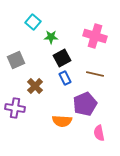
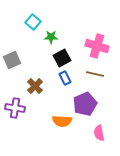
pink cross: moved 2 px right, 10 px down
gray square: moved 4 px left
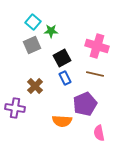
green star: moved 6 px up
gray square: moved 20 px right, 15 px up
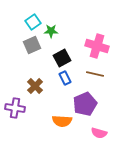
cyan square: rotated 14 degrees clockwise
pink semicircle: rotated 63 degrees counterclockwise
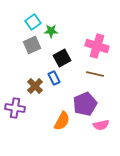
blue rectangle: moved 11 px left
orange semicircle: rotated 66 degrees counterclockwise
pink semicircle: moved 2 px right, 8 px up; rotated 28 degrees counterclockwise
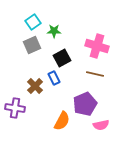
green star: moved 3 px right
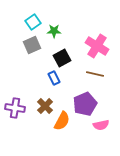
pink cross: rotated 15 degrees clockwise
brown cross: moved 10 px right, 20 px down
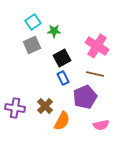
blue rectangle: moved 9 px right
purple pentagon: moved 7 px up
